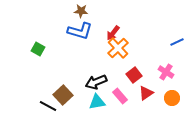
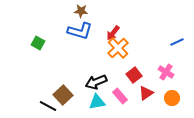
green square: moved 6 px up
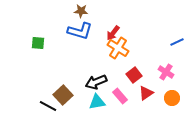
green square: rotated 24 degrees counterclockwise
orange cross: rotated 15 degrees counterclockwise
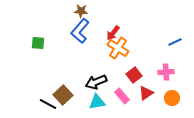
blue L-shape: rotated 115 degrees clockwise
blue line: moved 2 px left
pink cross: rotated 35 degrees counterclockwise
pink rectangle: moved 2 px right
black line: moved 2 px up
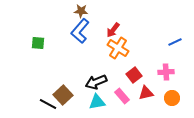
red arrow: moved 3 px up
red triangle: rotated 21 degrees clockwise
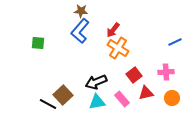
pink rectangle: moved 3 px down
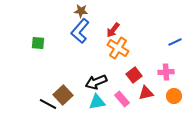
orange circle: moved 2 px right, 2 px up
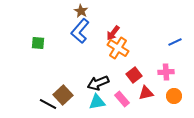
brown star: rotated 24 degrees clockwise
red arrow: moved 3 px down
black arrow: moved 2 px right, 1 px down
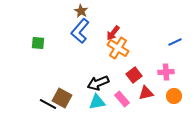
brown square: moved 1 px left, 3 px down; rotated 18 degrees counterclockwise
